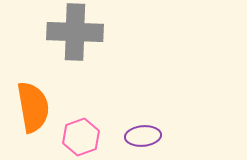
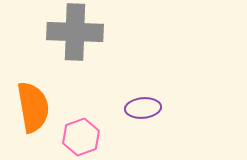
purple ellipse: moved 28 px up
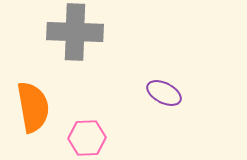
purple ellipse: moved 21 px right, 15 px up; rotated 32 degrees clockwise
pink hexagon: moved 6 px right, 1 px down; rotated 18 degrees clockwise
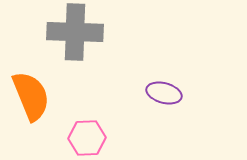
purple ellipse: rotated 12 degrees counterclockwise
orange semicircle: moved 2 px left, 11 px up; rotated 12 degrees counterclockwise
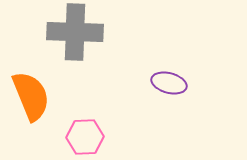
purple ellipse: moved 5 px right, 10 px up
pink hexagon: moved 2 px left, 1 px up
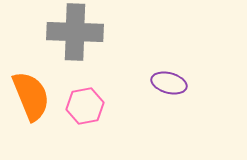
pink hexagon: moved 31 px up; rotated 9 degrees counterclockwise
